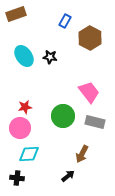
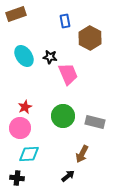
blue rectangle: rotated 40 degrees counterclockwise
pink trapezoid: moved 21 px left, 18 px up; rotated 15 degrees clockwise
red star: rotated 16 degrees counterclockwise
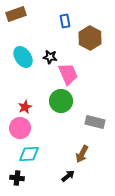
cyan ellipse: moved 1 px left, 1 px down
green circle: moved 2 px left, 15 px up
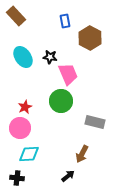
brown rectangle: moved 2 px down; rotated 66 degrees clockwise
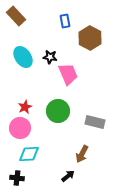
green circle: moved 3 px left, 10 px down
